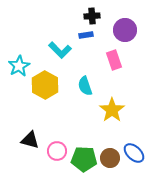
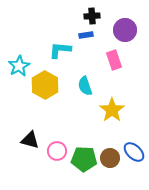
cyan L-shape: rotated 140 degrees clockwise
blue ellipse: moved 1 px up
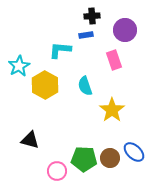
pink circle: moved 20 px down
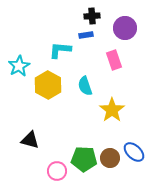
purple circle: moved 2 px up
yellow hexagon: moved 3 px right
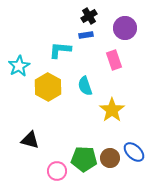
black cross: moved 3 px left; rotated 28 degrees counterclockwise
yellow hexagon: moved 2 px down
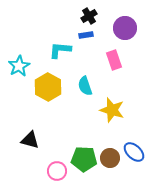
yellow star: rotated 20 degrees counterclockwise
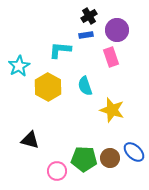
purple circle: moved 8 px left, 2 px down
pink rectangle: moved 3 px left, 3 px up
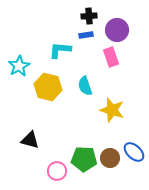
black cross: rotated 28 degrees clockwise
yellow hexagon: rotated 16 degrees counterclockwise
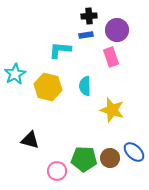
cyan star: moved 4 px left, 8 px down
cyan semicircle: rotated 18 degrees clockwise
